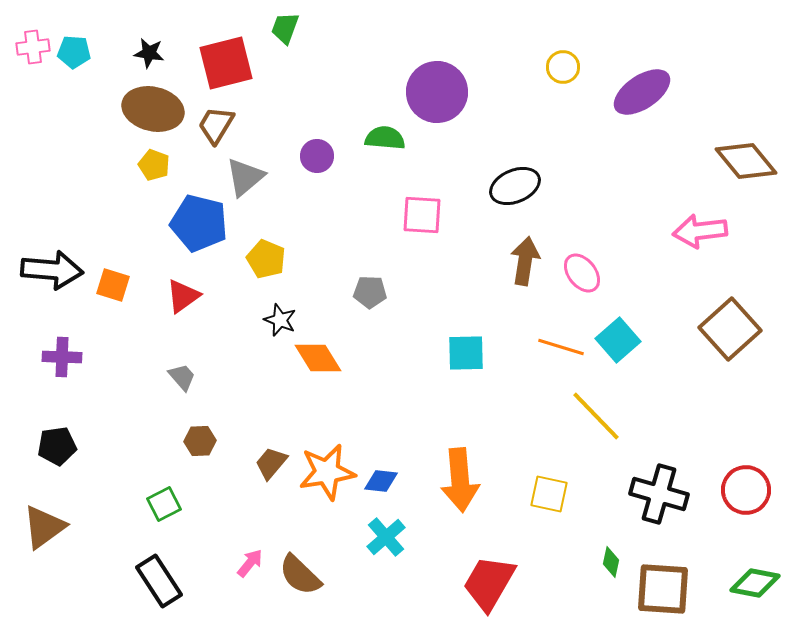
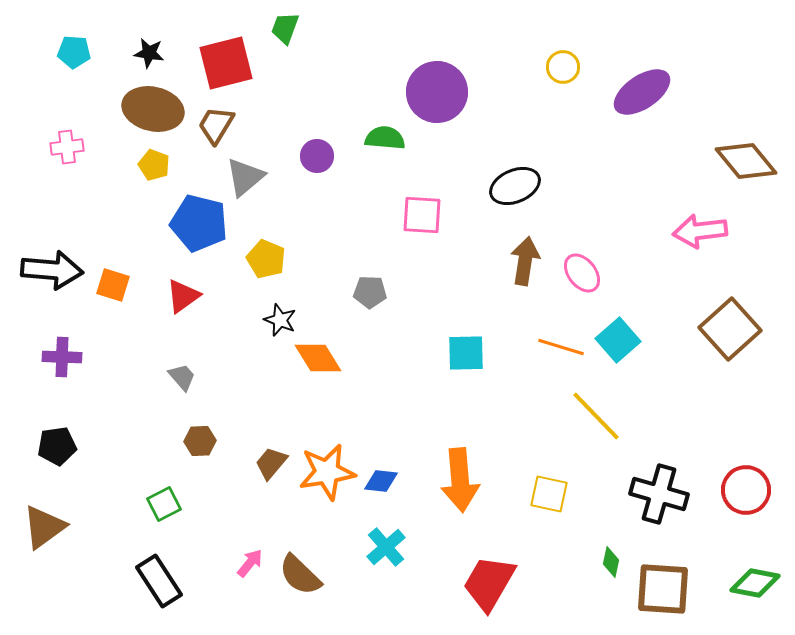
pink cross at (33, 47): moved 34 px right, 100 px down
cyan cross at (386, 537): moved 10 px down
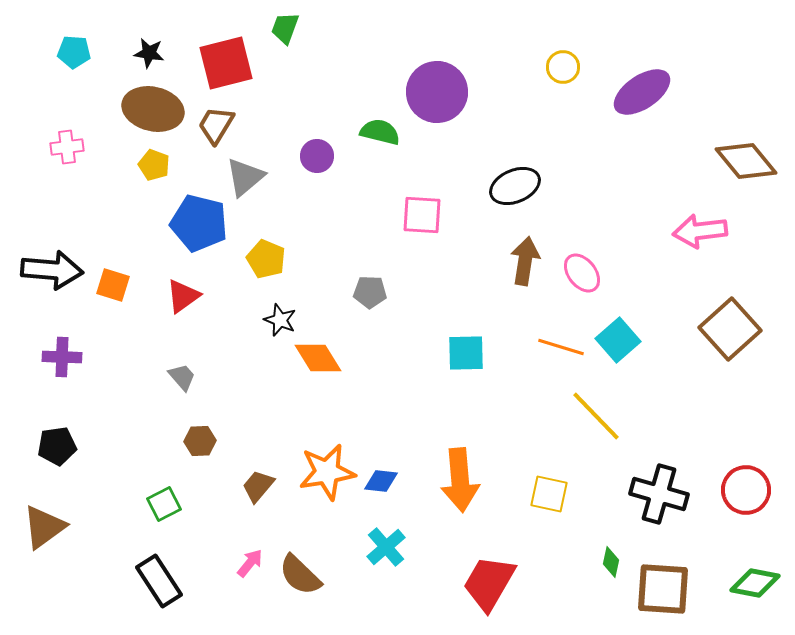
green semicircle at (385, 138): moved 5 px left, 6 px up; rotated 9 degrees clockwise
brown trapezoid at (271, 463): moved 13 px left, 23 px down
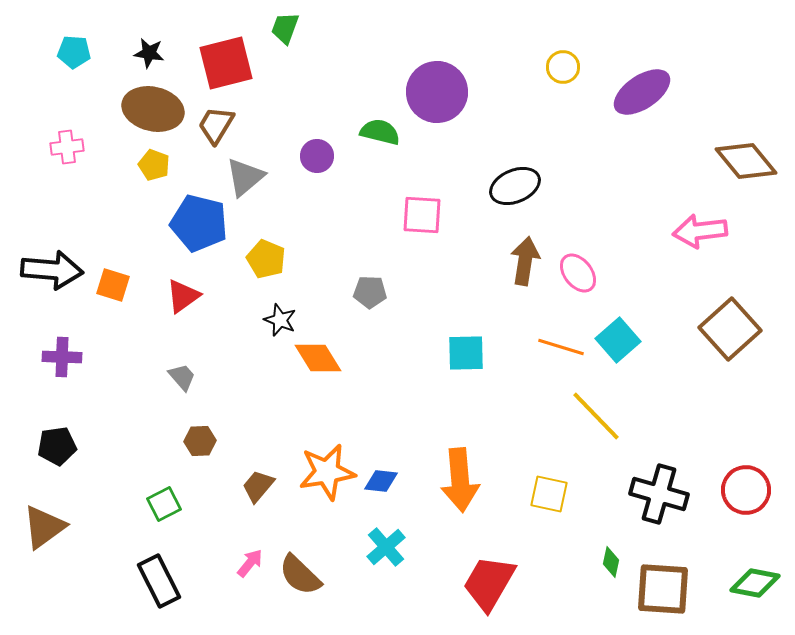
pink ellipse at (582, 273): moved 4 px left
black rectangle at (159, 581): rotated 6 degrees clockwise
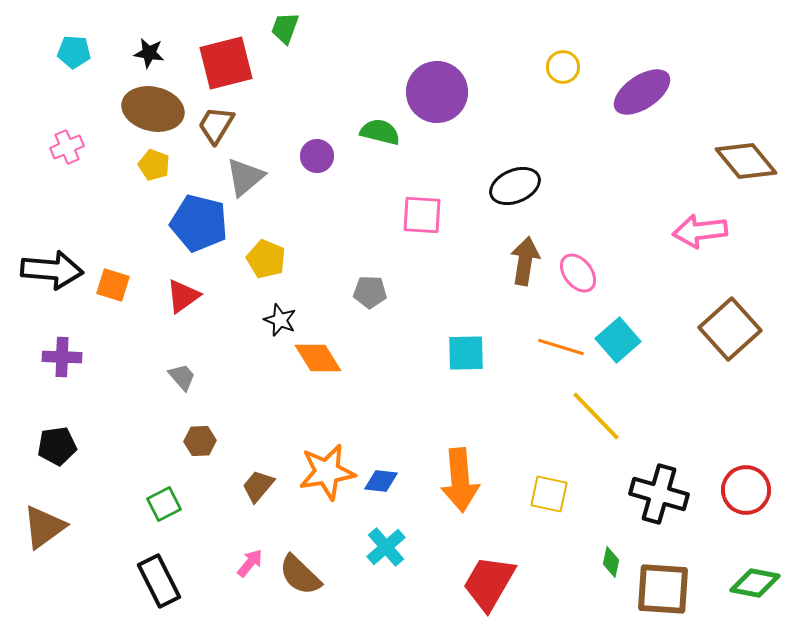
pink cross at (67, 147): rotated 16 degrees counterclockwise
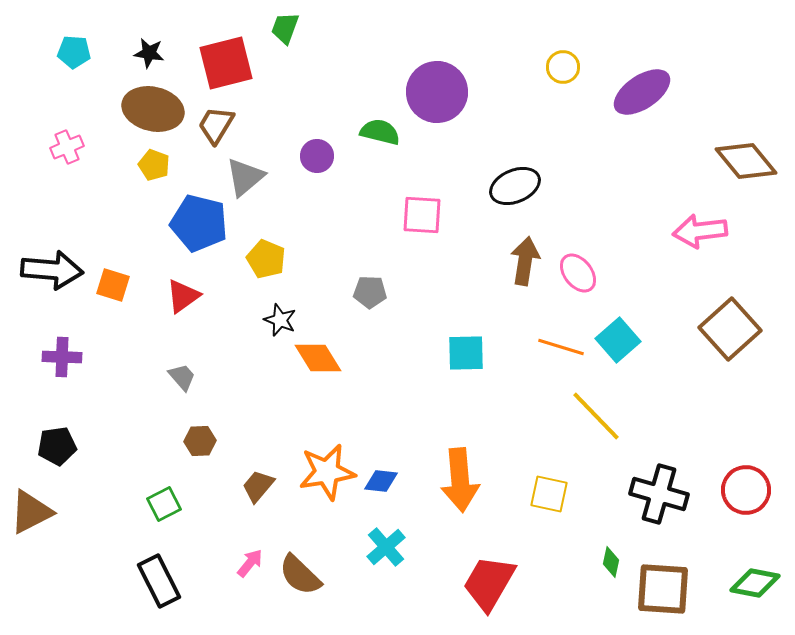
brown triangle at (44, 527): moved 13 px left, 15 px up; rotated 9 degrees clockwise
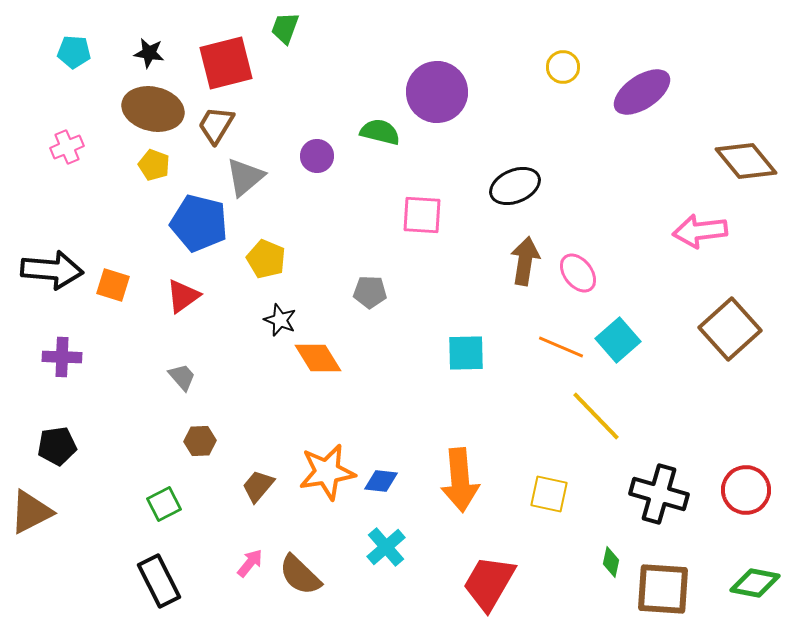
orange line at (561, 347): rotated 6 degrees clockwise
